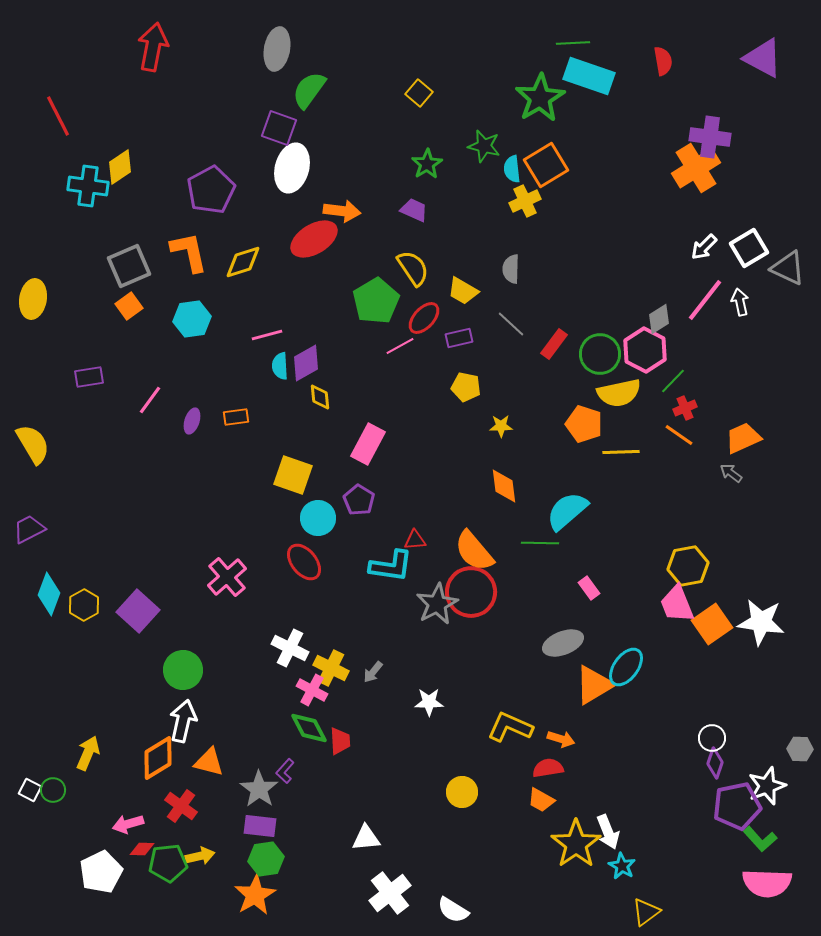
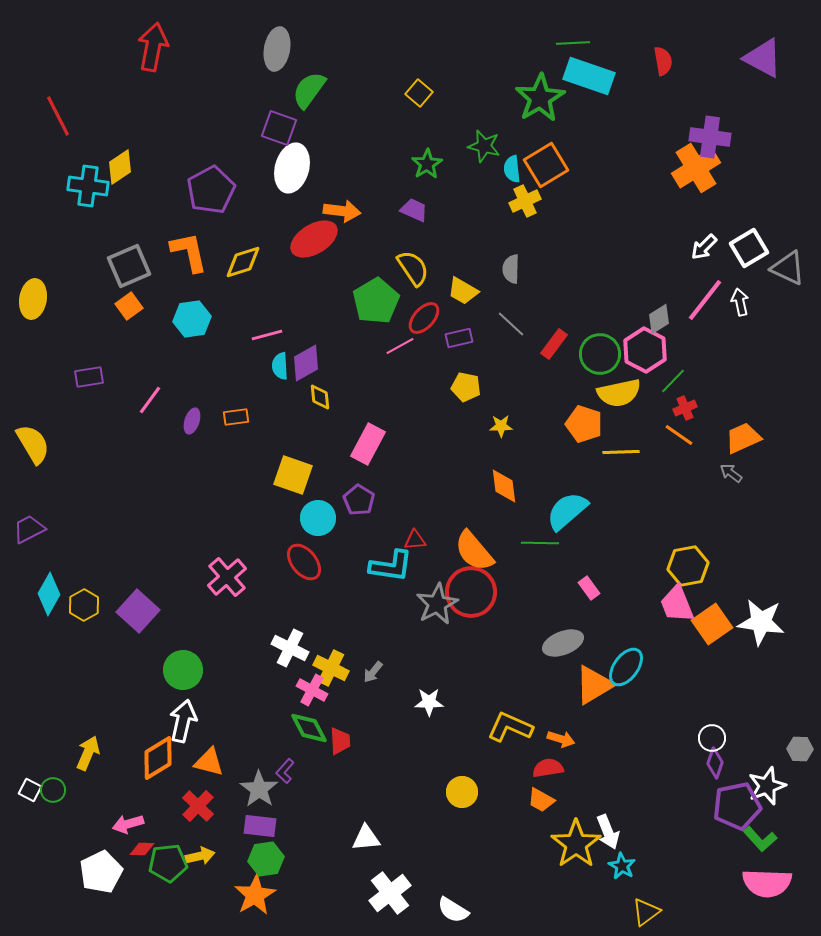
cyan diamond at (49, 594): rotated 9 degrees clockwise
red cross at (181, 806): moved 17 px right; rotated 8 degrees clockwise
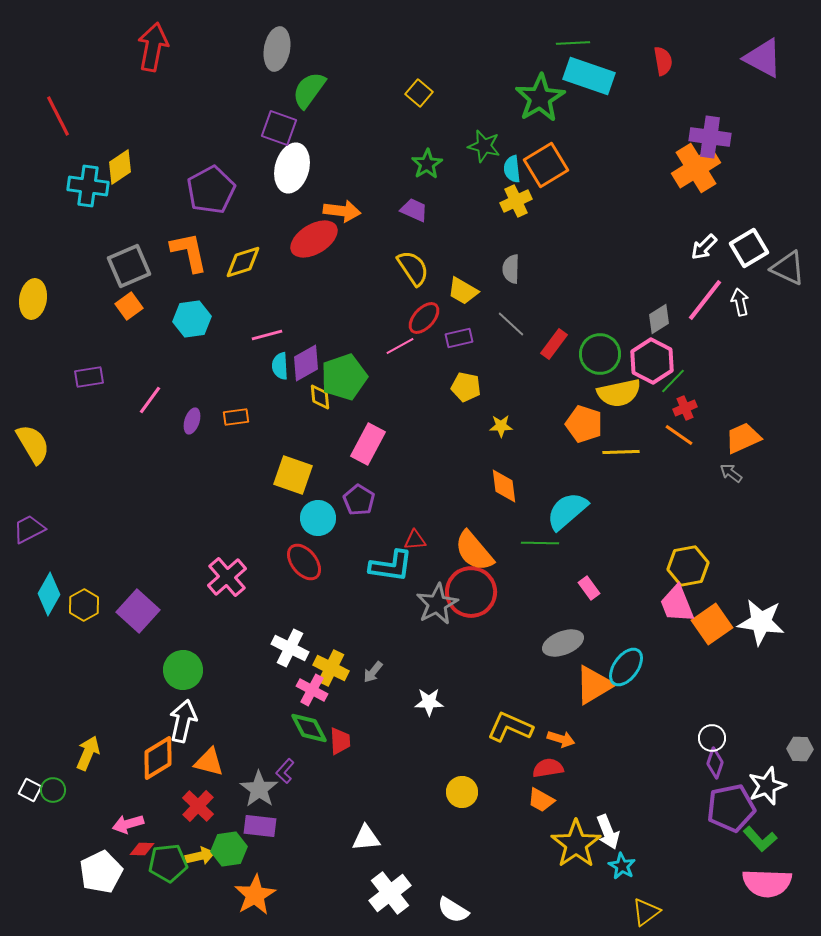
yellow cross at (525, 201): moved 9 px left
green pentagon at (376, 301): moved 32 px left, 76 px down; rotated 12 degrees clockwise
pink hexagon at (645, 350): moved 7 px right, 11 px down
purple pentagon at (737, 806): moved 6 px left, 2 px down
green hexagon at (266, 859): moved 37 px left, 10 px up
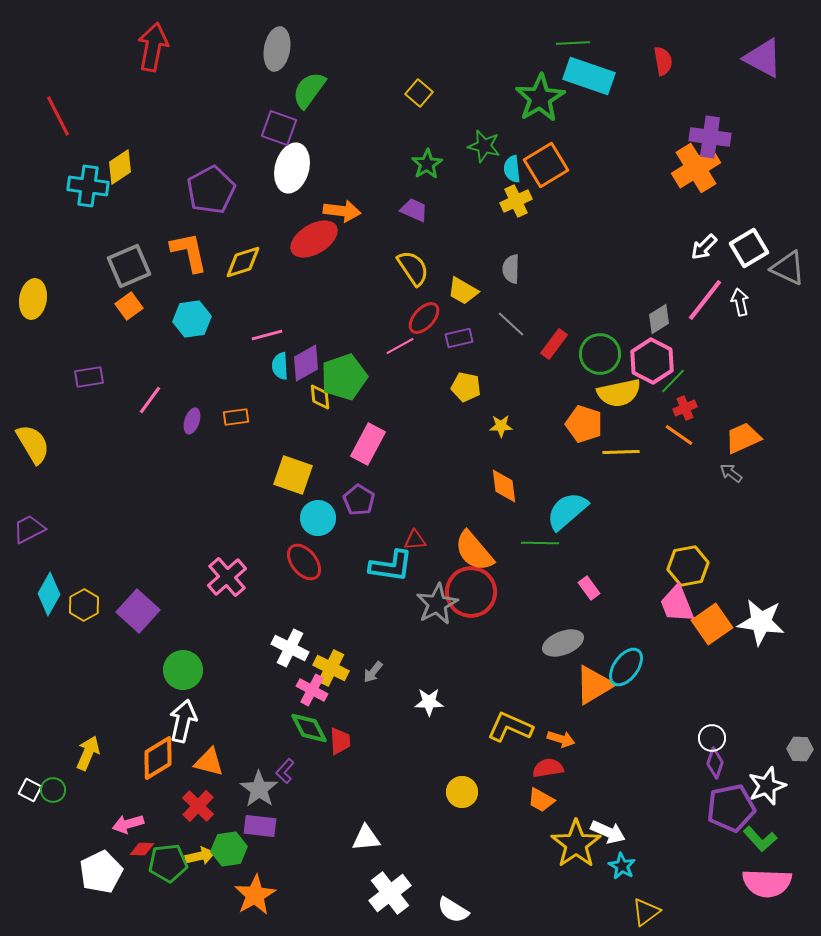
white arrow at (608, 832): rotated 44 degrees counterclockwise
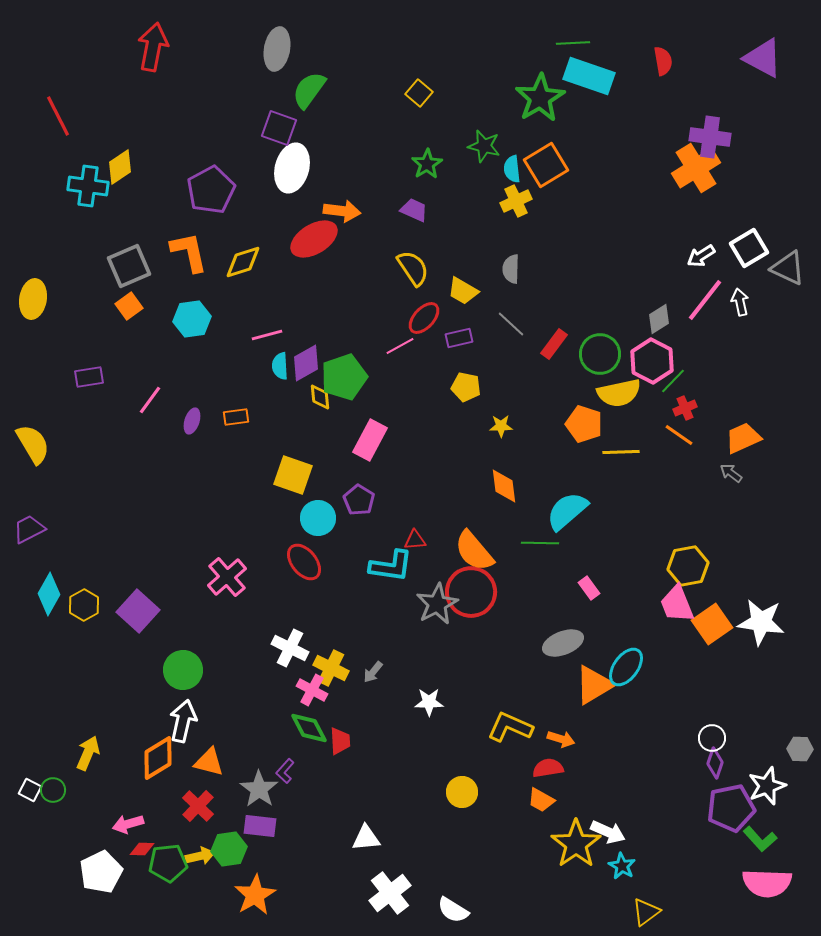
white arrow at (704, 247): moved 3 px left, 9 px down; rotated 12 degrees clockwise
pink rectangle at (368, 444): moved 2 px right, 4 px up
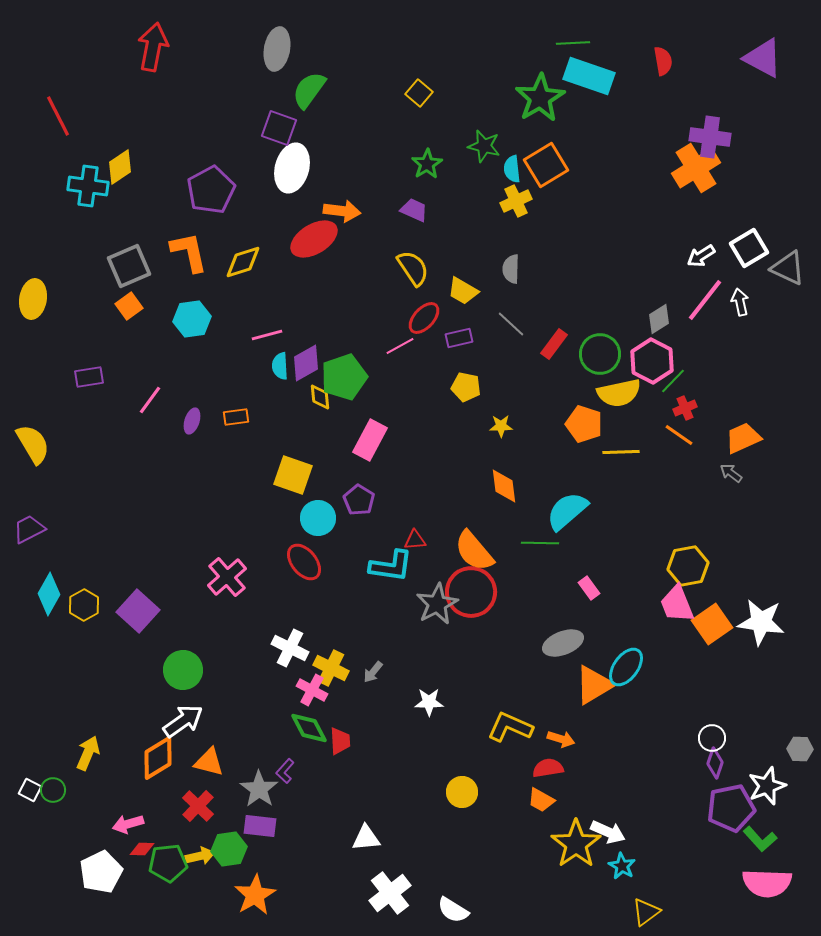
white arrow at (183, 721): rotated 42 degrees clockwise
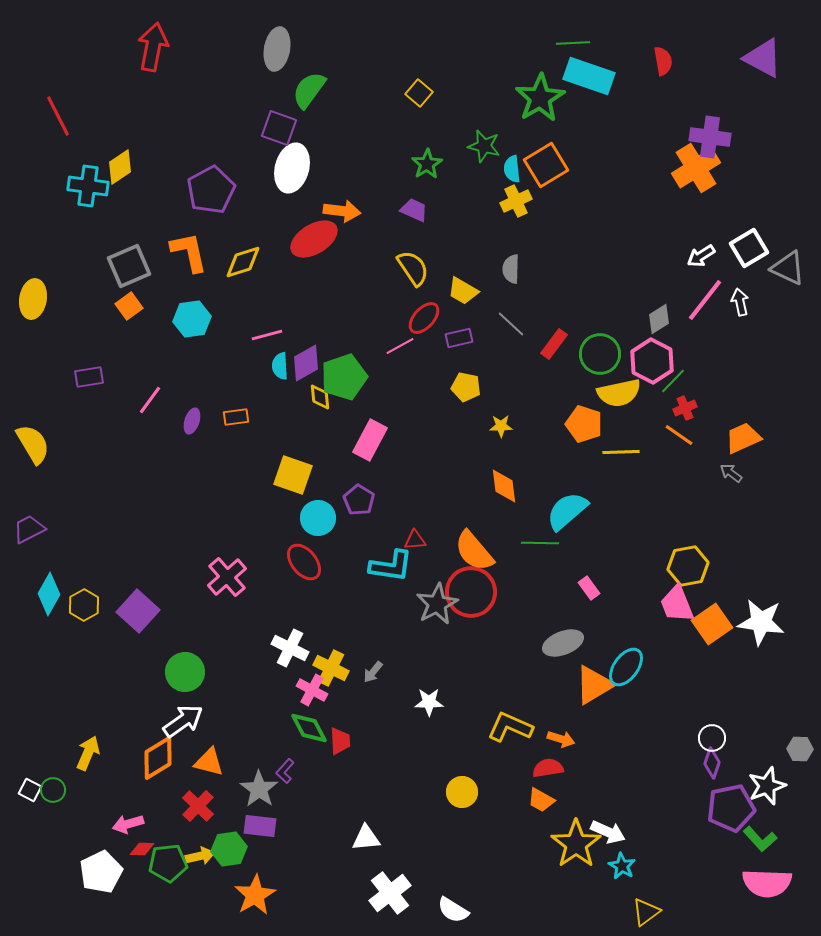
green circle at (183, 670): moved 2 px right, 2 px down
purple diamond at (715, 763): moved 3 px left
